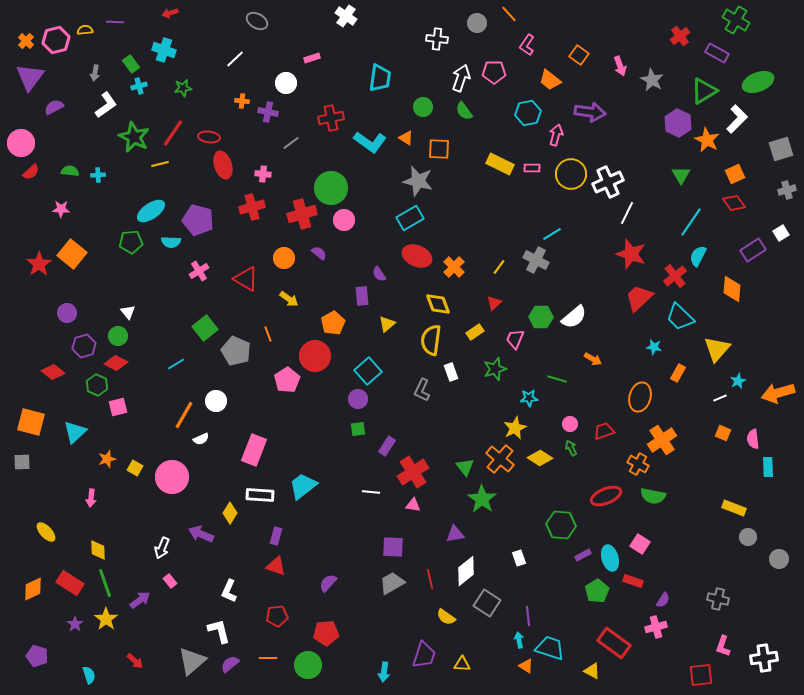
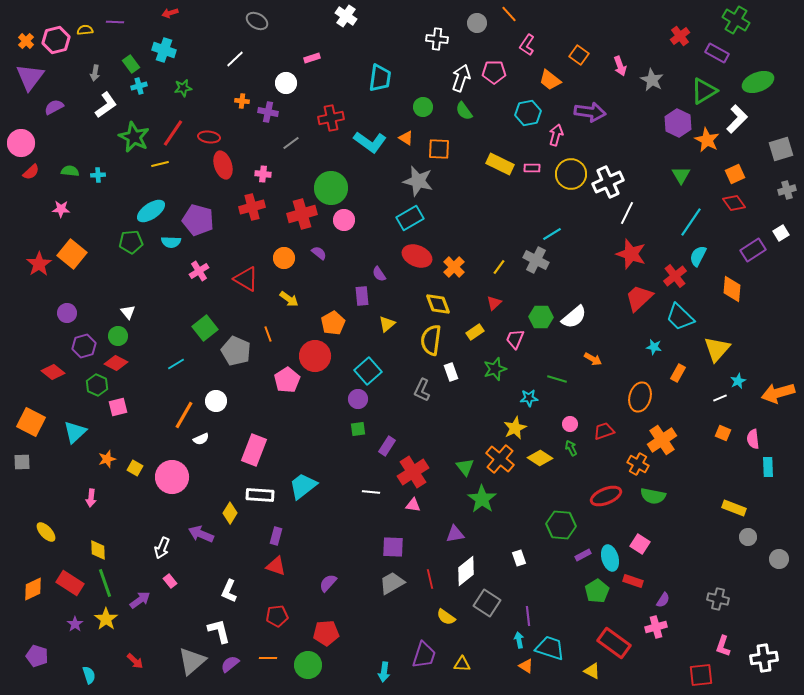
orange square at (31, 422): rotated 12 degrees clockwise
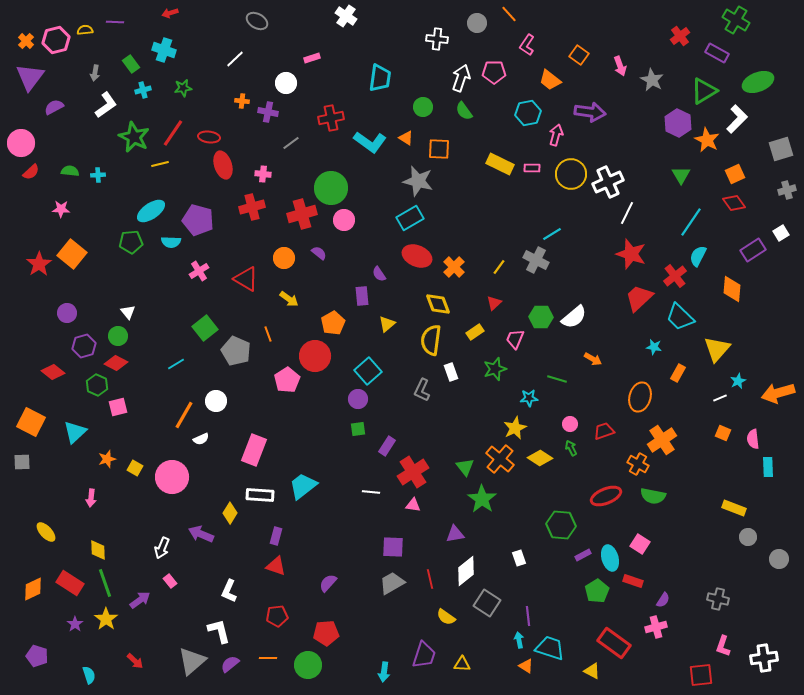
cyan cross at (139, 86): moved 4 px right, 4 px down
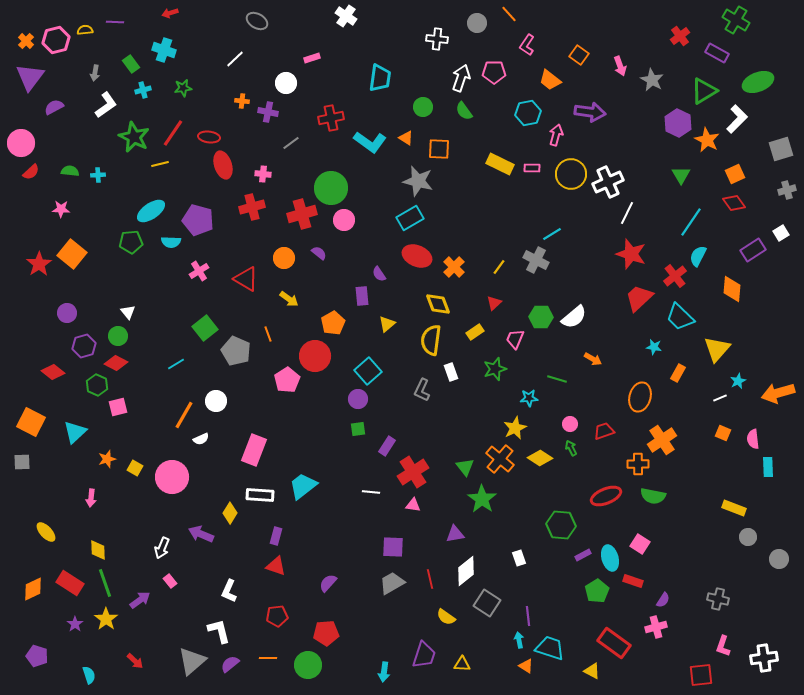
orange cross at (638, 464): rotated 30 degrees counterclockwise
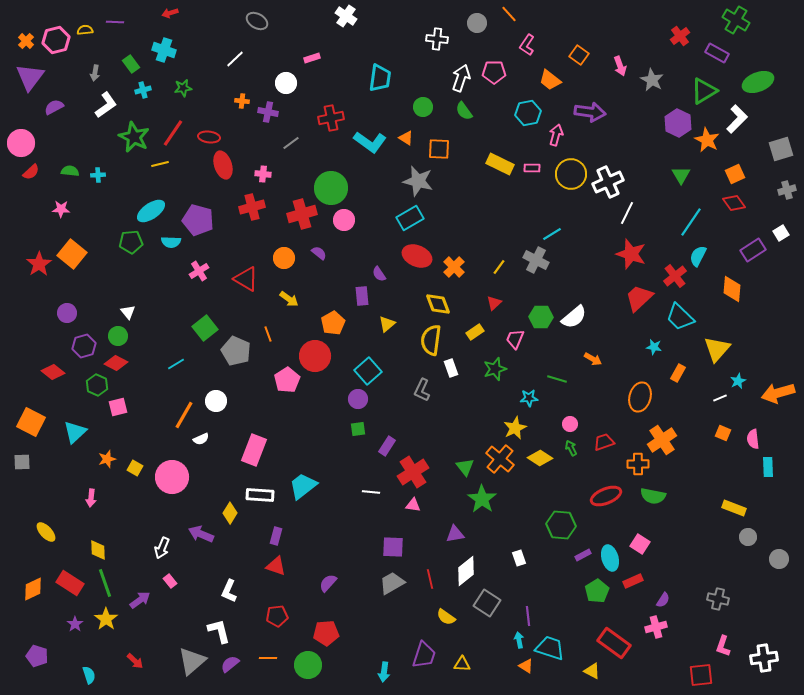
white rectangle at (451, 372): moved 4 px up
red trapezoid at (604, 431): moved 11 px down
red rectangle at (633, 581): rotated 42 degrees counterclockwise
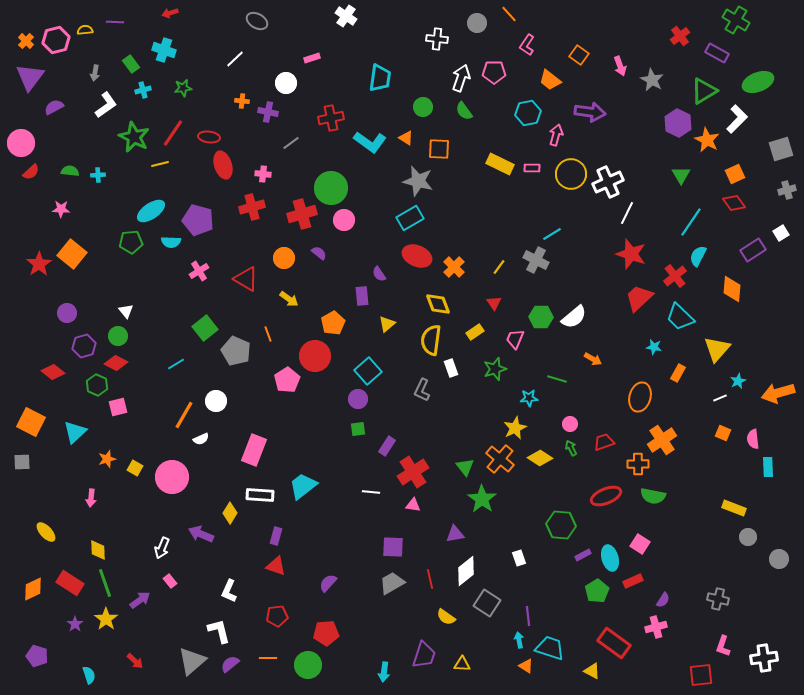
red triangle at (494, 303): rotated 21 degrees counterclockwise
white triangle at (128, 312): moved 2 px left, 1 px up
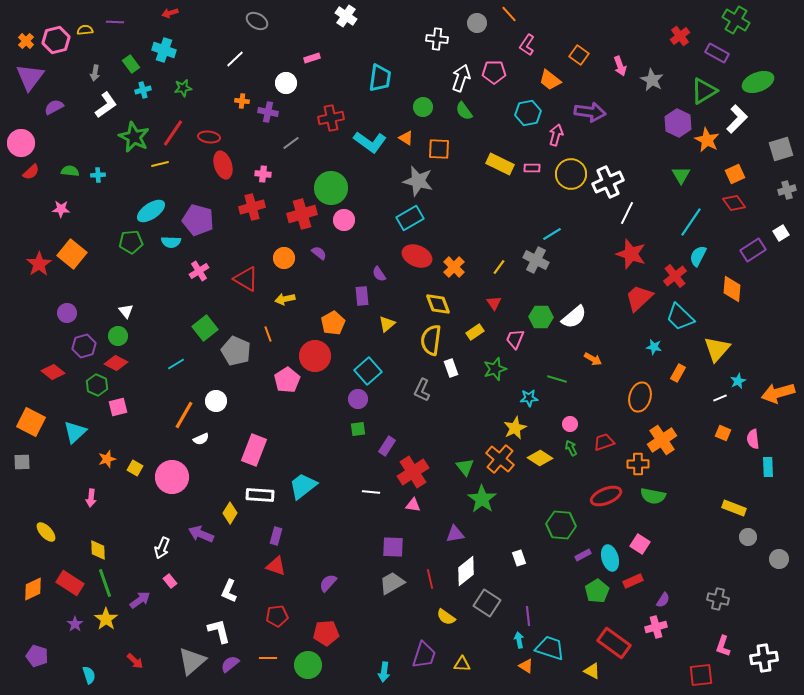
yellow arrow at (289, 299): moved 4 px left; rotated 132 degrees clockwise
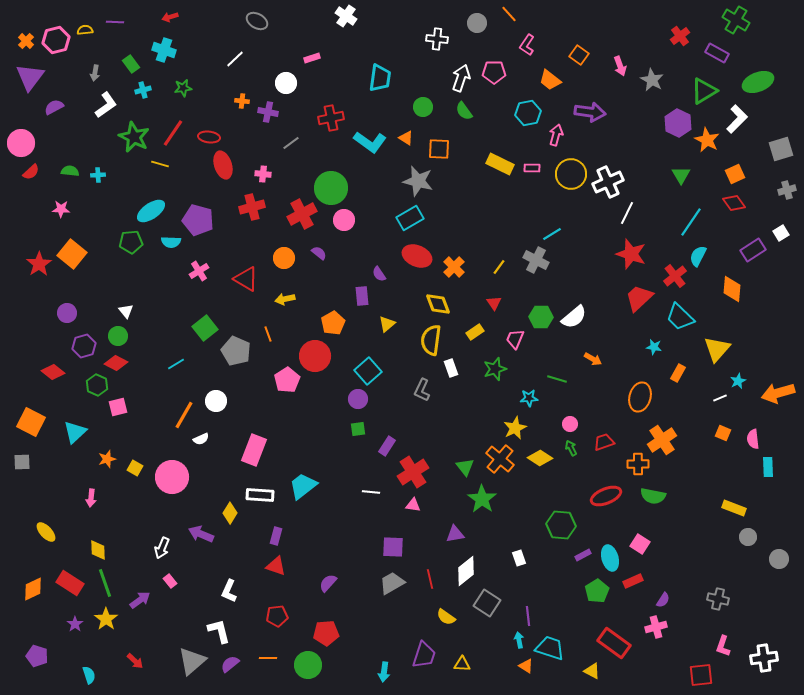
red arrow at (170, 13): moved 4 px down
yellow line at (160, 164): rotated 30 degrees clockwise
red cross at (302, 214): rotated 12 degrees counterclockwise
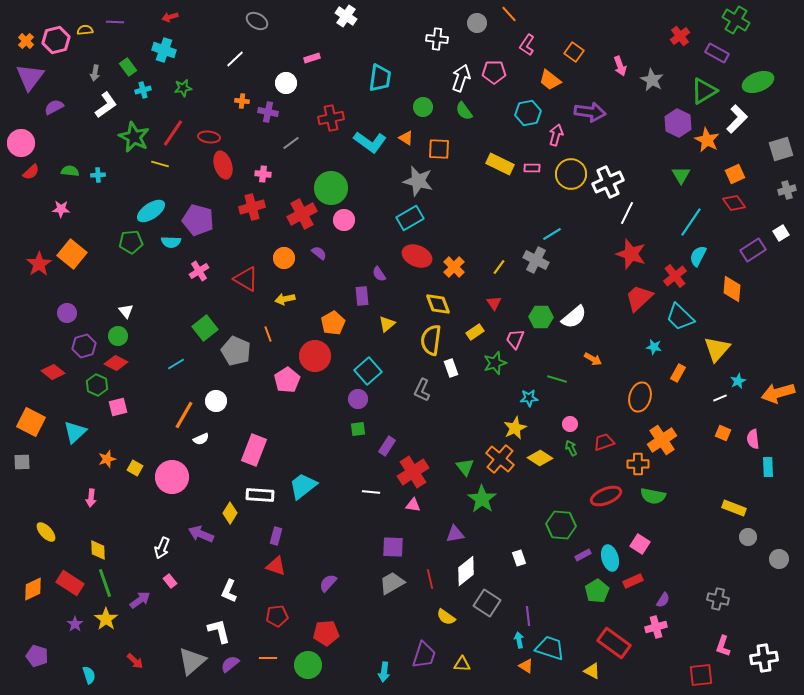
orange square at (579, 55): moved 5 px left, 3 px up
green rectangle at (131, 64): moved 3 px left, 3 px down
green star at (495, 369): moved 6 px up
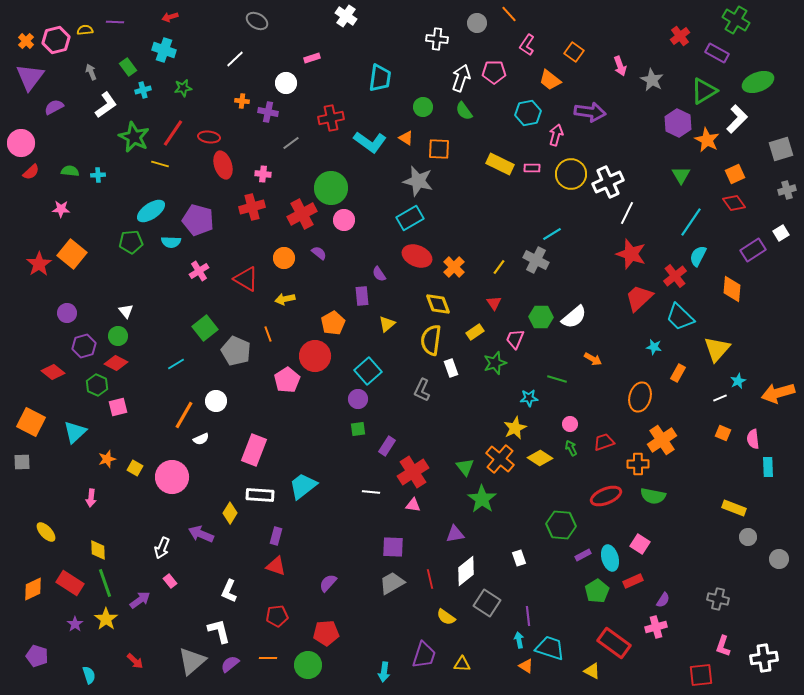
gray arrow at (95, 73): moved 4 px left, 1 px up; rotated 147 degrees clockwise
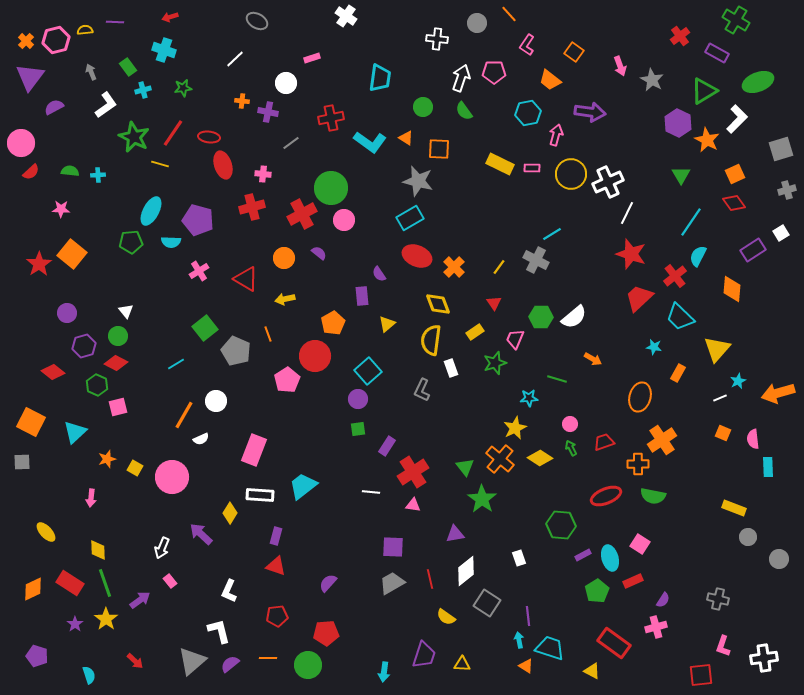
cyan ellipse at (151, 211): rotated 28 degrees counterclockwise
purple arrow at (201, 534): rotated 20 degrees clockwise
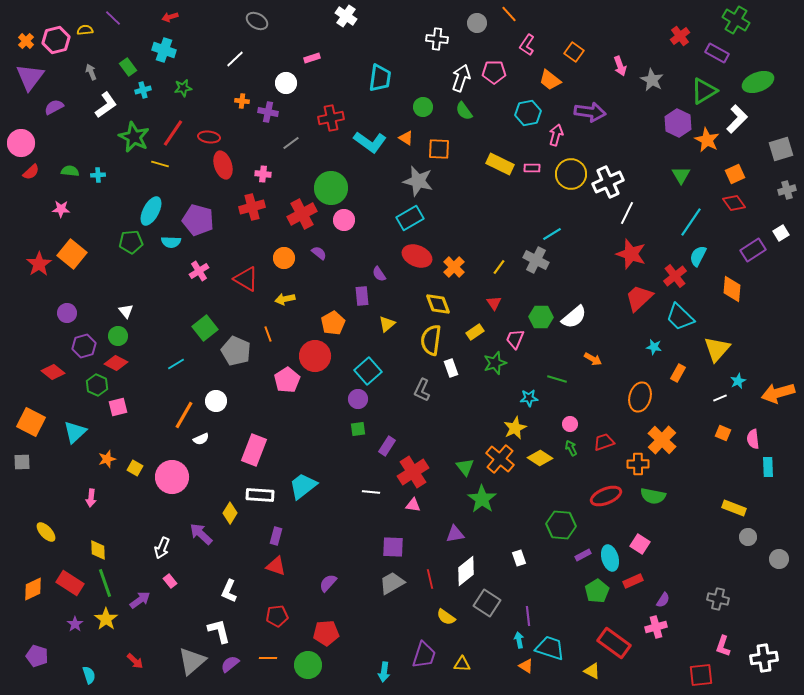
purple line at (115, 22): moved 2 px left, 4 px up; rotated 42 degrees clockwise
orange cross at (662, 440): rotated 12 degrees counterclockwise
